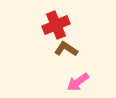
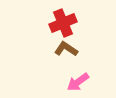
red cross: moved 7 px right, 2 px up
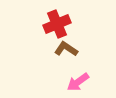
red cross: moved 6 px left, 1 px down
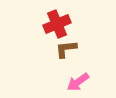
brown L-shape: rotated 40 degrees counterclockwise
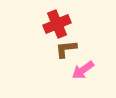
pink arrow: moved 5 px right, 12 px up
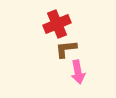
pink arrow: moved 5 px left, 2 px down; rotated 65 degrees counterclockwise
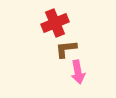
red cross: moved 2 px left, 1 px up
